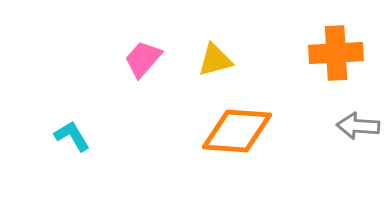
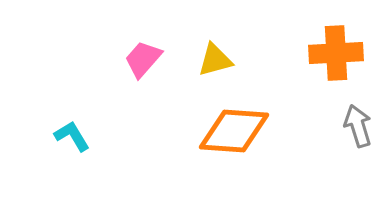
gray arrow: rotated 69 degrees clockwise
orange diamond: moved 3 px left
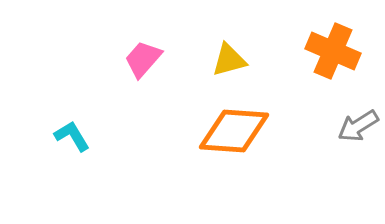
orange cross: moved 3 px left, 2 px up; rotated 26 degrees clockwise
yellow triangle: moved 14 px right
gray arrow: rotated 105 degrees counterclockwise
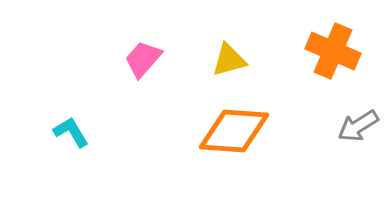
cyan L-shape: moved 1 px left, 4 px up
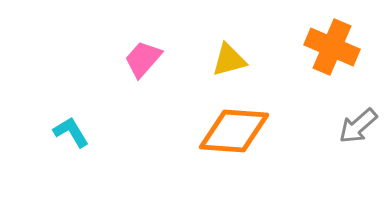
orange cross: moved 1 px left, 4 px up
gray arrow: rotated 9 degrees counterclockwise
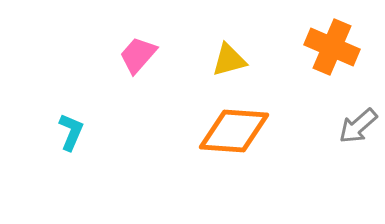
pink trapezoid: moved 5 px left, 4 px up
cyan L-shape: rotated 54 degrees clockwise
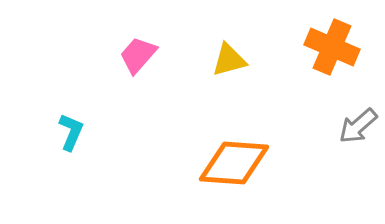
orange diamond: moved 32 px down
